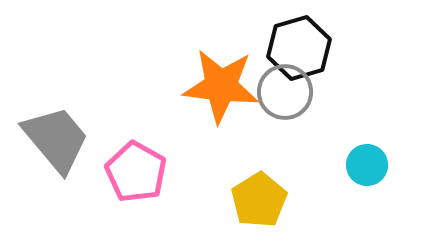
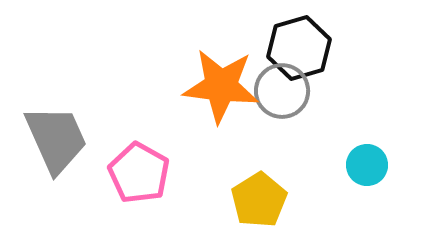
gray circle: moved 3 px left, 1 px up
gray trapezoid: rotated 16 degrees clockwise
pink pentagon: moved 3 px right, 1 px down
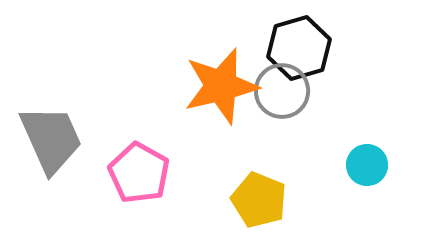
orange star: rotated 20 degrees counterclockwise
gray trapezoid: moved 5 px left
yellow pentagon: rotated 18 degrees counterclockwise
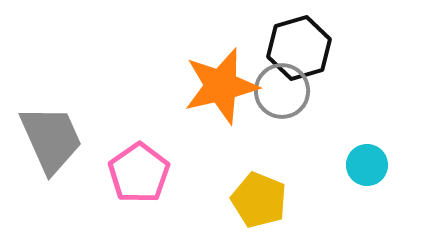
pink pentagon: rotated 8 degrees clockwise
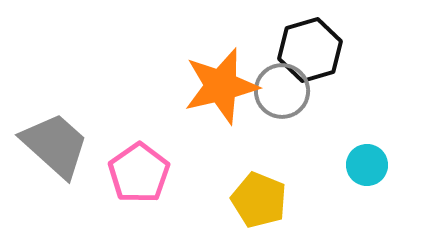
black hexagon: moved 11 px right, 2 px down
gray trapezoid: moved 4 px right, 6 px down; rotated 24 degrees counterclockwise
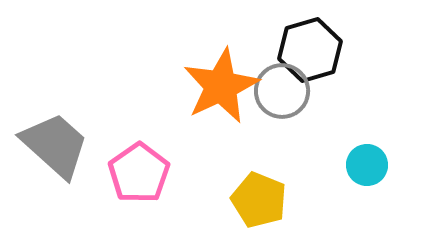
orange star: rotated 12 degrees counterclockwise
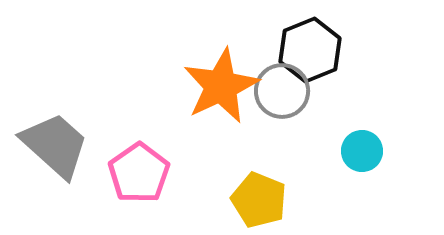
black hexagon: rotated 6 degrees counterclockwise
cyan circle: moved 5 px left, 14 px up
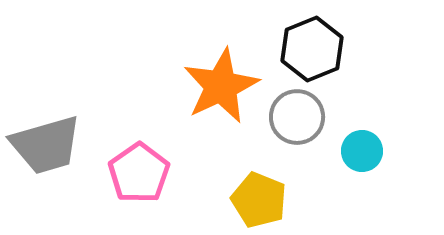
black hexagon: moved 2 px right, 1 px up
gray circle: moved 15 px right, 26 px down
gray trapezoid: moved 9 px left; rotated 122 degrees clockwise
